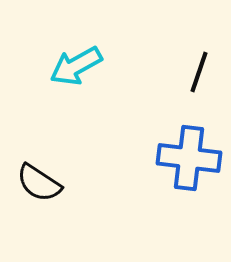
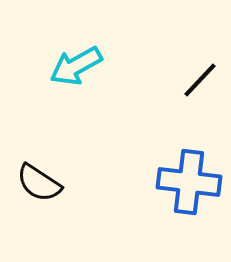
black line: moved 1 px right, 8 px down; rotated 24 degrees clockwise
blue cross: moved 24 px down
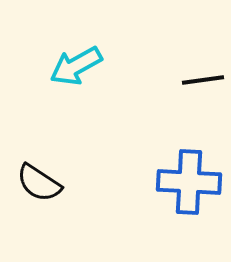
black line: moved 3 px right; rotated 39 degrees clockwise
blue cross: rotated 4 degrees counterclockwise
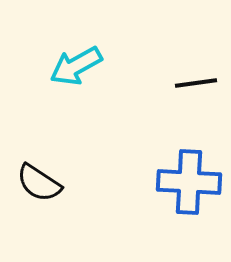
black line: moved 7 px left, 3 px down
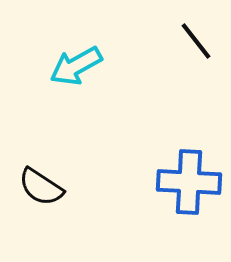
black line: moved 42 px up; rotated 60 degrees clockwise
black semicircle: moved 2 px right, 4 px down
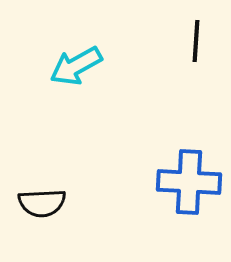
black line: rotated 42 degrees clockwise
black semicircle: moved 1 px right, 16 px down; rotated 36 degrees counterclockwise
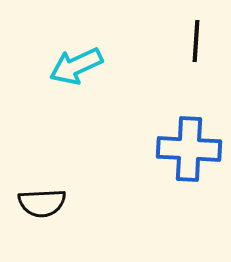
cyan arrow: rotated 4 degrees clockwise
blue cross: moved 33 px up
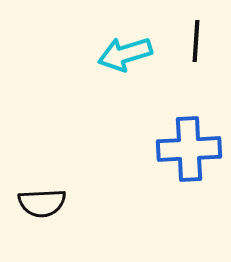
cyan arrow: moved 49 px right, 12 px up; rotated 8 degrees clockwise
blue cross: rotated 6 degrees counterclockwise
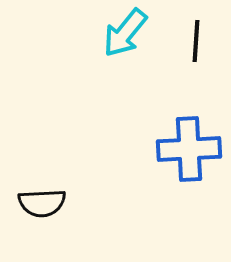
cyan arrow: moved 21 px up; rotated 34 degrees counterclockwise
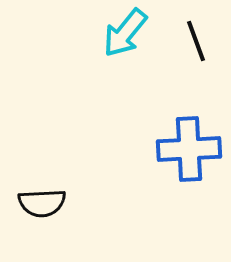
black line: rotated 24 degrees counterclockwise
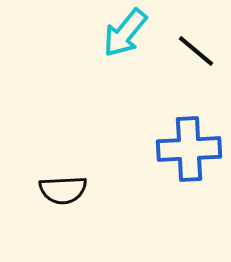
black line: moved 10 px down; rotated 30 degrees counterclockwise
black semicircle: moved 21 px right, 13 px up
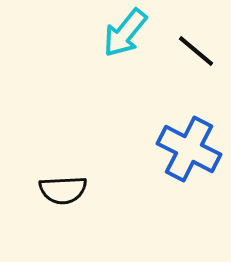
blue cross: rotated 30 degrees clockwise
